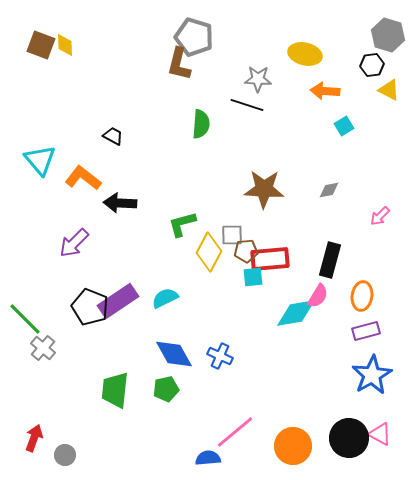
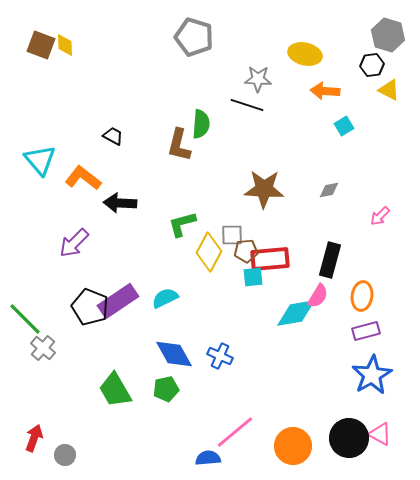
brown L-shape at (179, 64): moved 81 px down
green trapezoid at (115, 390): rotated 36 degrees counterclockwise
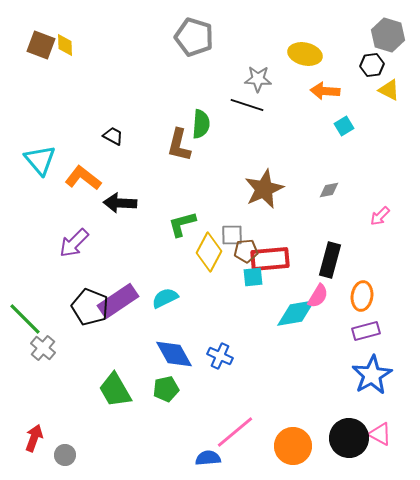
brown star at (264, 189): rotated 27 degrees counterclockwise
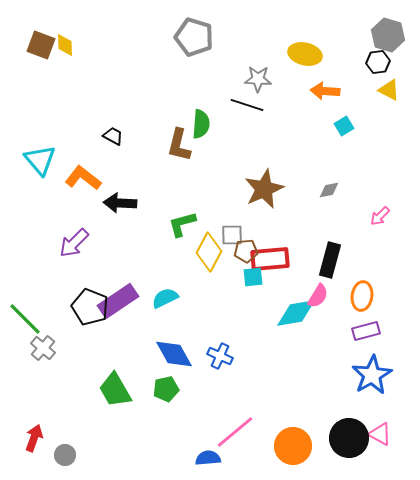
black hexagon at (372, 65): moved 6 px right, 3 px up
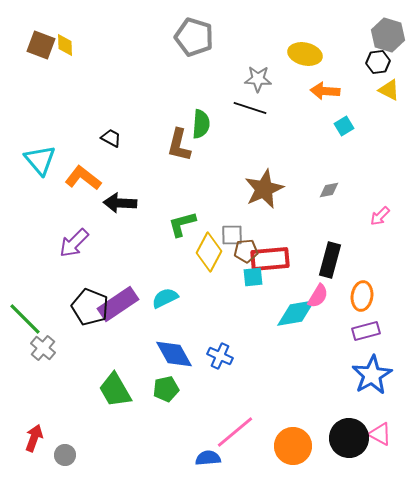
black line at (247, 105): moved 3 px right, 3 px down
black trapezoid at (113, 136): moved 2 px left, 2 px down
purple rectangle at (118, 301): moved 3 px down
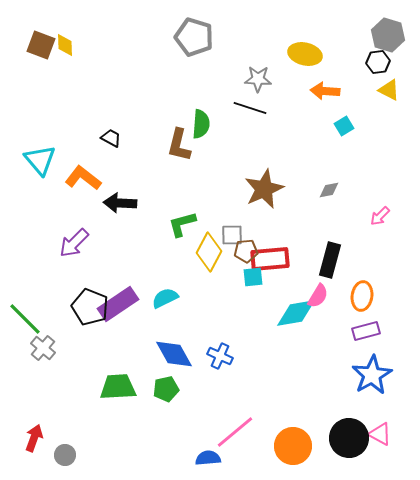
green trapezoid at (115, 390): moved 3 px right, 3 px up; rotated 117 degrees clockwise
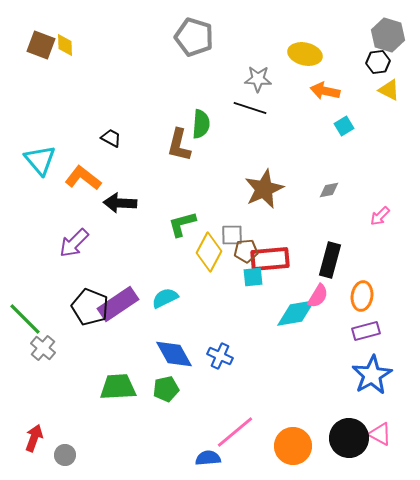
orange arrow at (325, 91): rotated 8 degrees clockwise
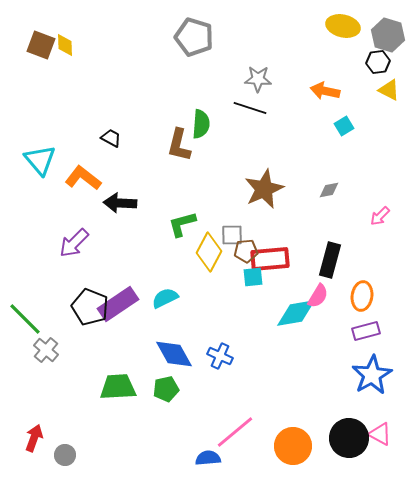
yellow ellipse at (305, 54): moved 38 px right, 28 px up
gray cross at (43, 348): moved 3 px right, 2 px down
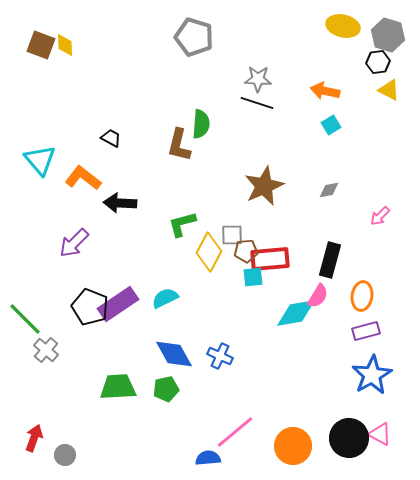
black line at (250, 108): moved 7 px right, 5 px up
cyan square at (344, 126): moved 13 px left, 1 px up
brown star at (264, 189): moved 3 px up
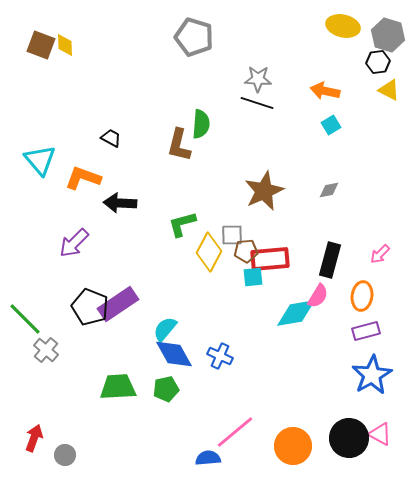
orange L-shape at (83, 178): rotated 18 degrees counterclockwise
brown star at (264, 186): moved 5 px down
pink arrow at (380, 216): moved 38 px down
cyan semicircle at (165, 298): moved 31 px down; rotated 24 degrees counterclockwise
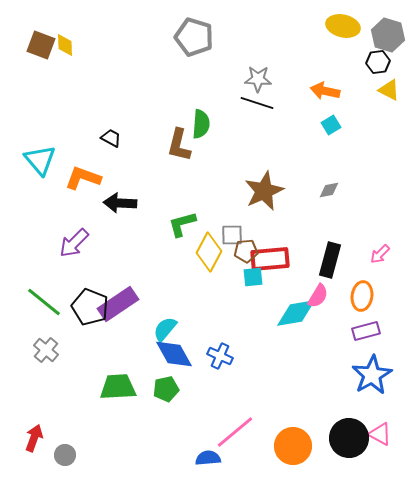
green line at (25, 319): moved 19 px right, 17 px up; rotated 6 degrees counterclockwise
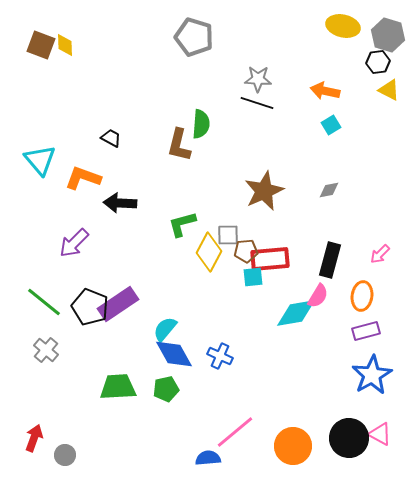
gray square at (232, 235): moved 4 px left
